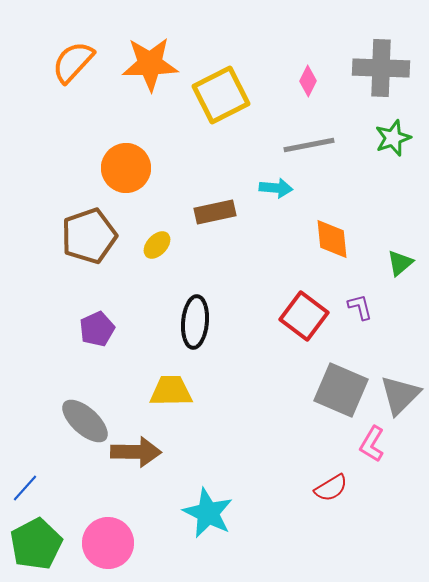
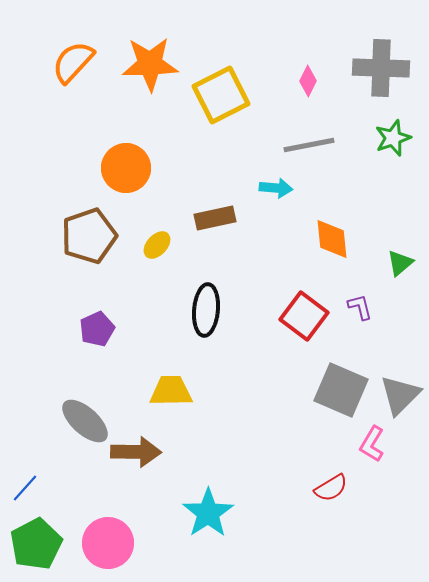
brown rectangle: moved 6 px down
black ellipse: moved 11 px right, 12 px up
cyan star: rotated 12 degrees clockwise
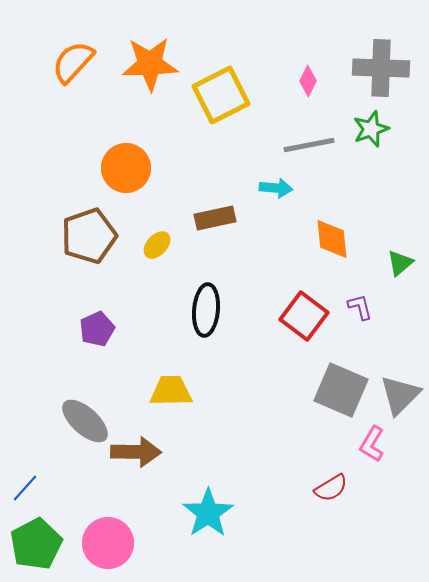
green star: moved 22 px left, 9 px up
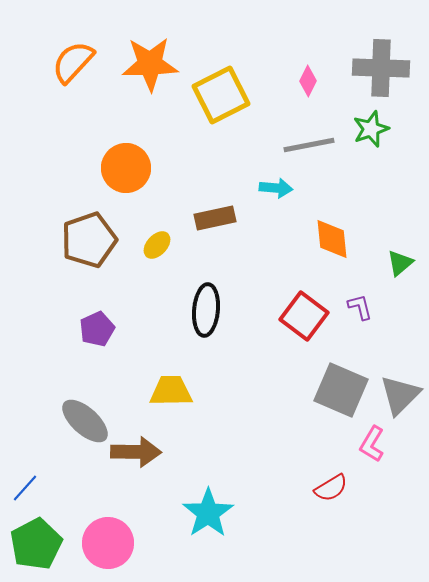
brown pentagon: moved 4 px down
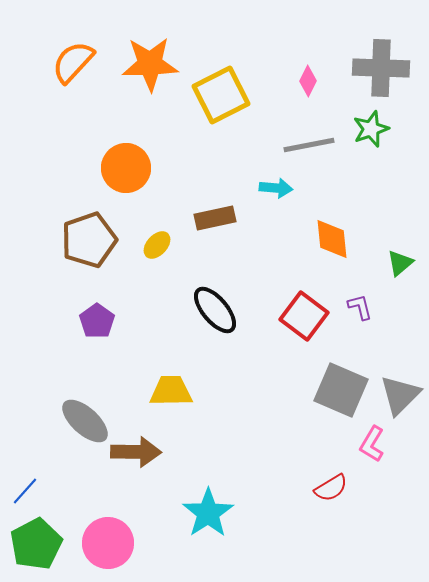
black ellipse: moved 9 px right; rotated 45 degrees counterclockwise
purple pentagon: moved 8 px up; rotated 12 degrees counterclockwise
blue line: moved 3 px down
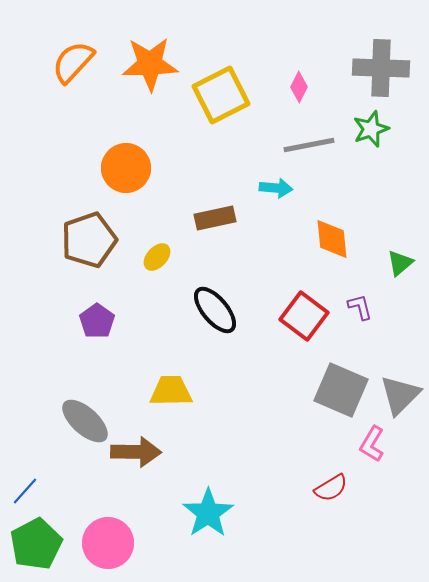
pink diamond: moved 9 px left, 6 px down
yellow ellipse: moved 12 px down
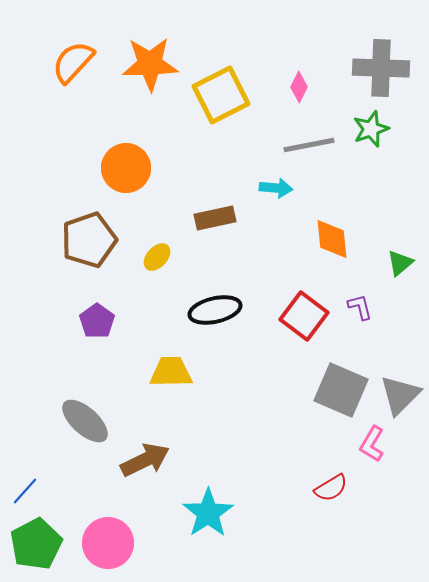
black ellipse: rotated 63 degrees counterclockwise
yellow trapezoid: moved 19 px up
brown arrow: moved 9 px right, 8 px down; rotated 27 degrees counterclockwise
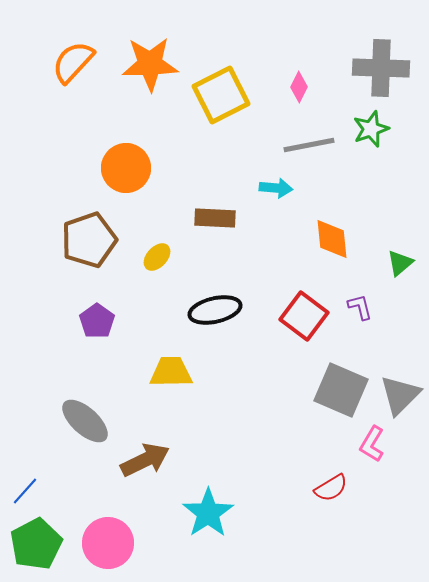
brown rectangle: rotated 15 degrees clockwise
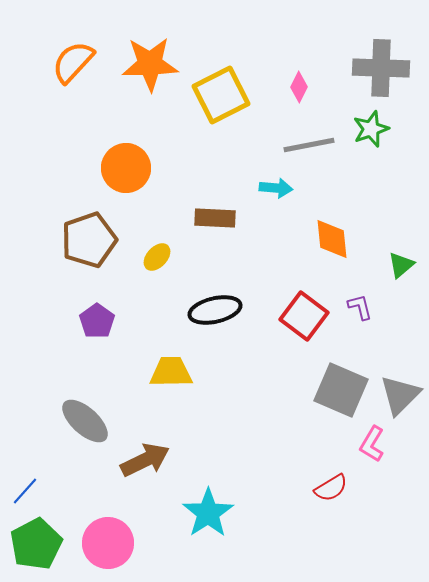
green triangle: moved 1 px right, 2 px down
